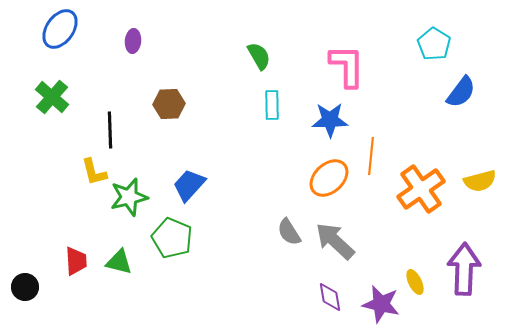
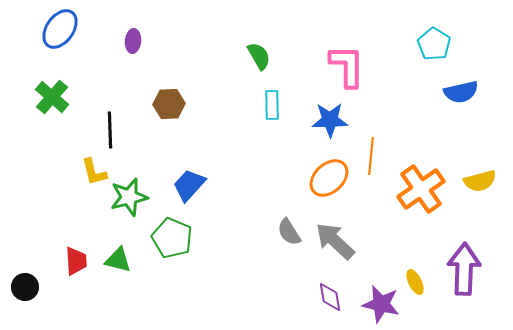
blue semicircle: rotated 40 degrees clockwise
green triangle: moved 1 px left, 2 px up
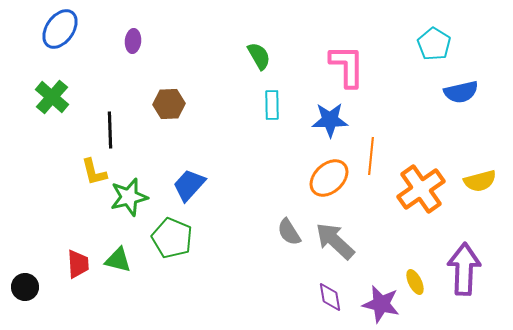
red trapezoid: moved 2 px right, 3 px down
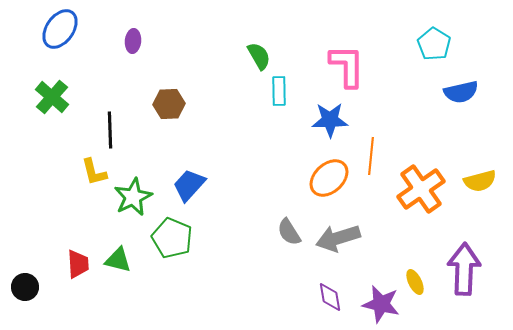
cyan rectangle: moved 7 px right, 14 px up
green star: moved 4 px right; rotated 12 degrees counterclockwise
gray arrow: moved 3 px right, 3 px up; rotated 60 degrees counterclockwise
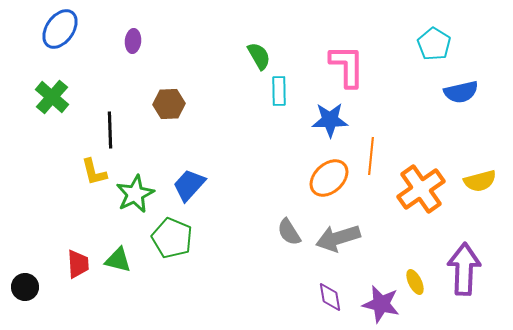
green star: moved 2 px right, 3 px up
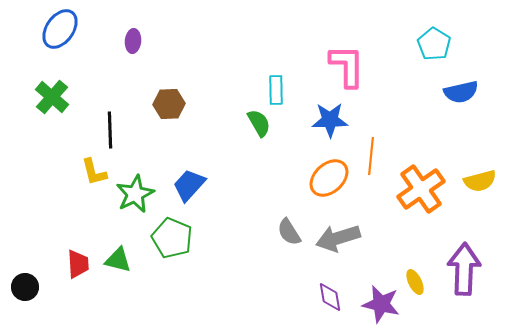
green semicircle: moved 67 px down
cyan rectangle: moved 3 px left, 1 px up
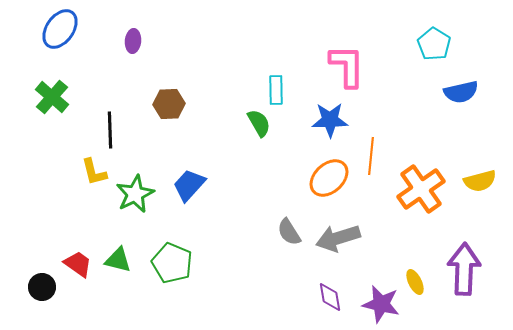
green pentagon: moved 25 px down
red trapezoid: rotated 52 degrees counterclockwise
black circle: moved 17 px right
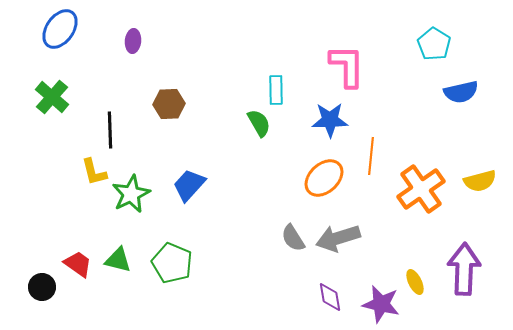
orange ellipse: moved 5 px left
green star: moved 4 px left
gray semicircle: moved 4 px right, 6 px down
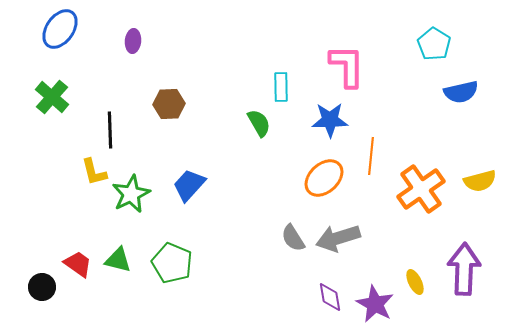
cyan rectangle: moved 5 px right, 3 px up
purple star: moved 6 px left; rotated 15 degrees clockwise
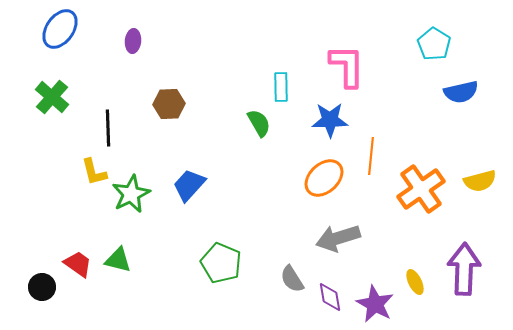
black line: moved 2 px left, 2 px up
gray semicircle: moved 1 px left, 41 px down
green pentagon: moved 49 px right
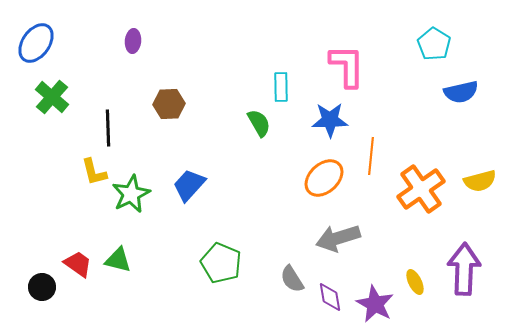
blue ellipse: moved 24 px left, 14 px down
